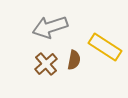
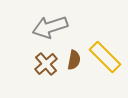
yellow rectangle: moved 10 px down; rotated 12 degrees clockwise
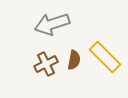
gray arrow: moved 2 px right, 3 px up
brown cross: rotated 15 degrees clockwise
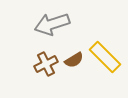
brown semicircle: rotated 48 degrees clockwise
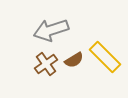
gray arrow: moved 1 px left, 6 px down
brown cross: rotated 10 degrees counterclockwise
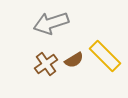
gray arrow: moved 7 px up
yellow rectangle: moved 1 px up
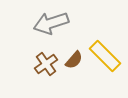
brown semicircle: rotated 18 degrees counterclockwise
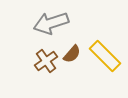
brown semicircle: moved 2 px left, 6 px up
brown cross: moved 3 px up
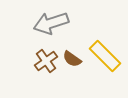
brown semicircle: moved 5 px down; rotated 84 degrees clockwise
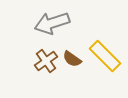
gray arrow: moved 1 px right
